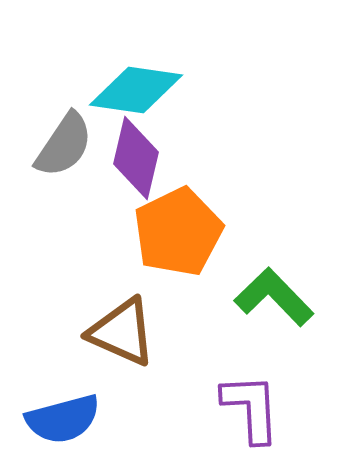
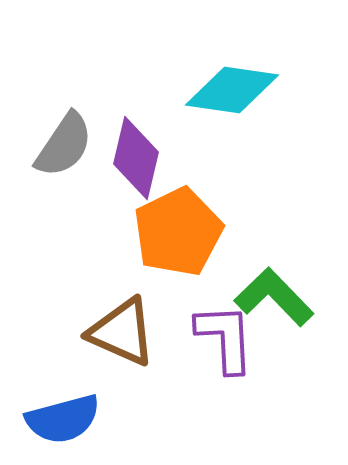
cyan diamond: moved 96 px right
purple L-shape: moved 26 px left, 70 px up
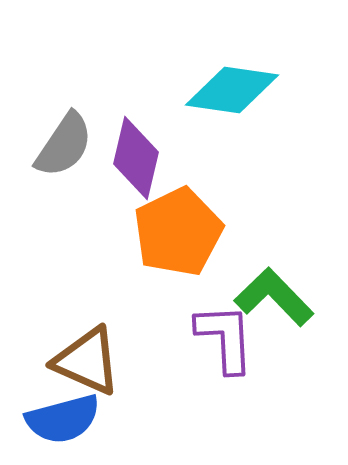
brown triangle: moved 35 px left, 29 px down
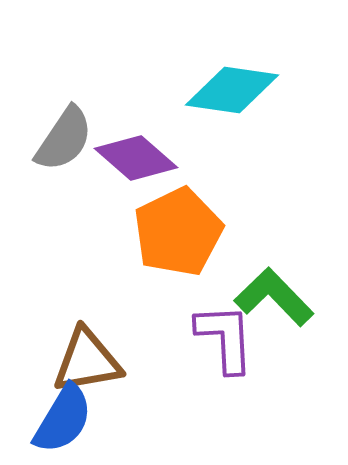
gray semicircle: moved 6 px up
purple diamond: rotated 62 degrees counterclockwise
brown triangle: rotated 34 degrees counterclockwise
blue semicircle: rotated 44 degrees counterclockwise
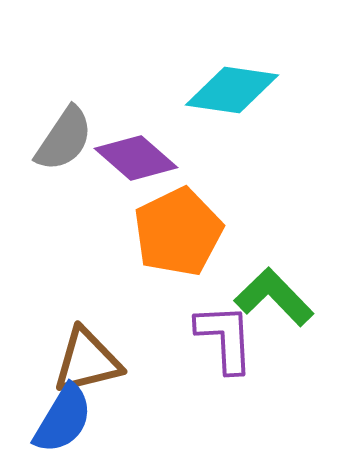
brown triangle: rotated 4 degrees counterclockwise
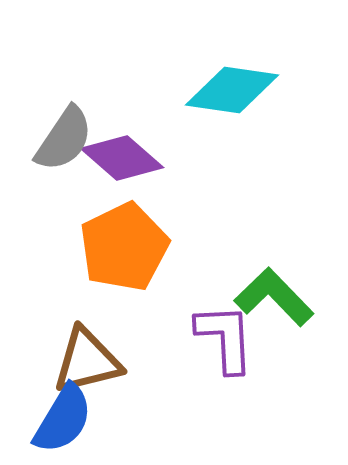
purple diamond: moved 14 px left
orange pentagon: moved 54 px left, 15 px down
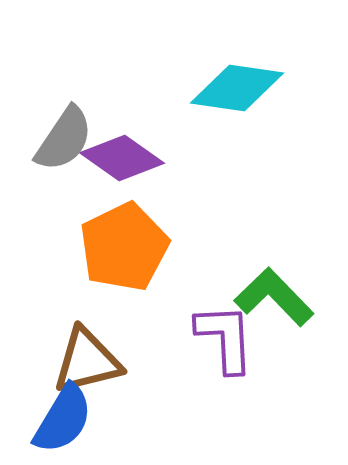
cyan diamond: moved 5 px right, 2 px up
purple diamond: rotated 6 degrees counterclockwise
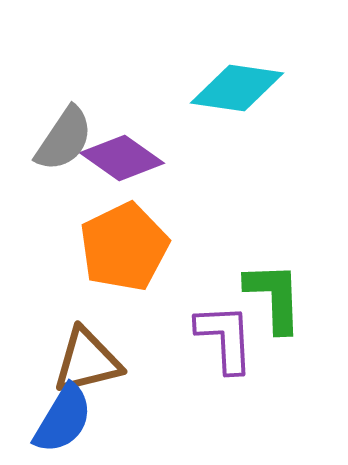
green L-shape: rotated 42 degrees clockwise
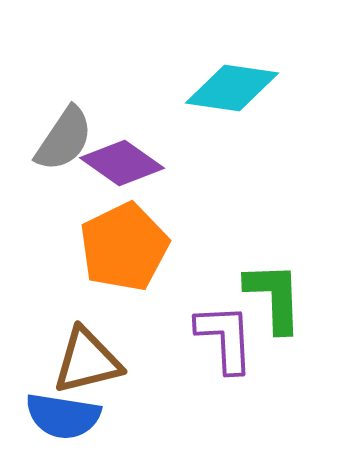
cyan diamond: moved 5 px left
purple diamond: moved 5 px down
blue semicircle: moved 3 px up; rotated 68 degrees clockwise
